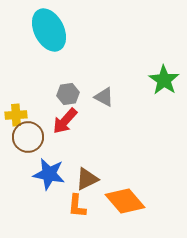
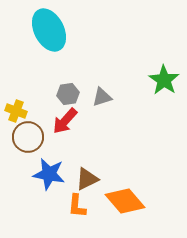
gray triangle: moved 2 px left; rotated 45 degrees counterclockwise
yellow cross: moved 4 px up; rotated 25 degrees clockwise
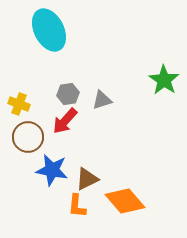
gray triangle: moved 3 px down
yellow cross: moved 3 px right, 7 px up
blue star: moved 3 px right, 4 px up
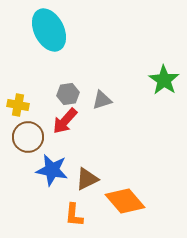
yellow cross: moved 1 px left, 1 px down; rotated 10 degrees counterclockwise
orange L-shape: moved 3 px left, 9 px down
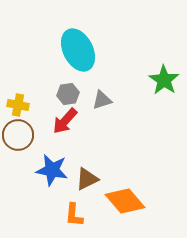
cyan ellipse: moved 29 px right, 20 px down
brown circle: moved 10 px left, 2 px up
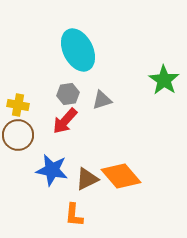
orange diamond: moved 4 px left, 25 px up
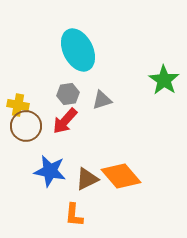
brown circle: moved 8 px right, 9 px up
blue star: moved 2 px left, 1 px down
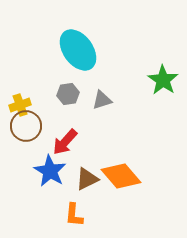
cyan ellipse: rotated 9 degrees counterclockwise
green star: moved 1 px left
yellow cross: moved 2 px right; rotated 30 degrees counterclockwise
red arrow: moved 21 px down
blue star: rotated 20 degrees clockwise
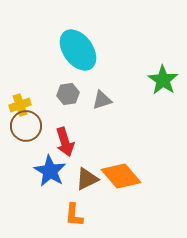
red arrow: rotated 60 degrees counterclockwise
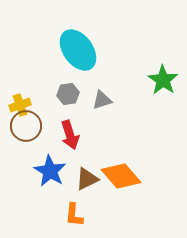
red arrow: moved 5 px right, 7 px up
